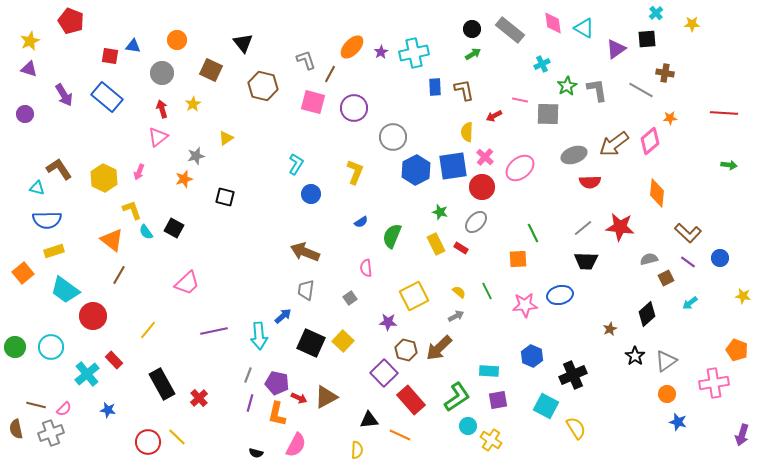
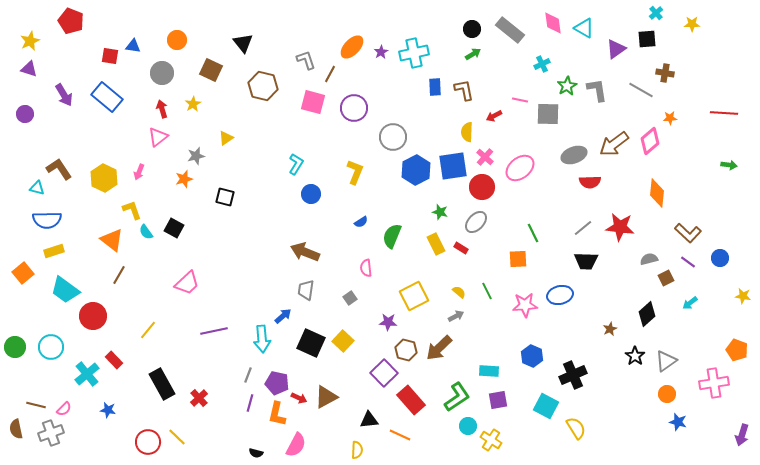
cyan arrow at (259, 336): moved 3 px right, 3 px down
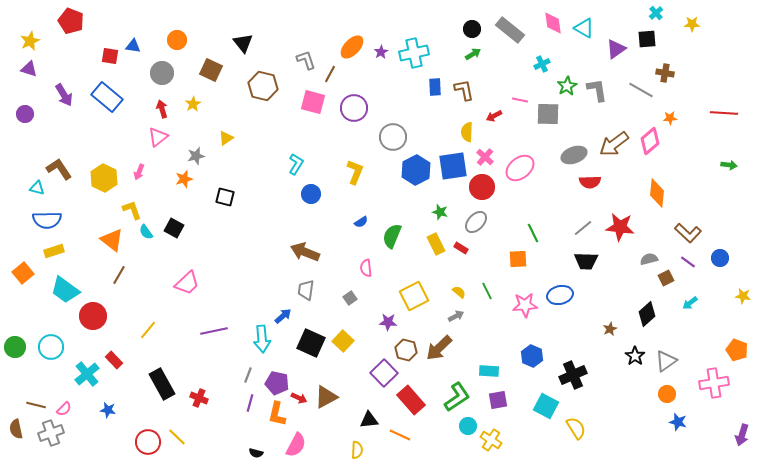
red cross at (199, 398): rotated 24 degrees counterclockwise
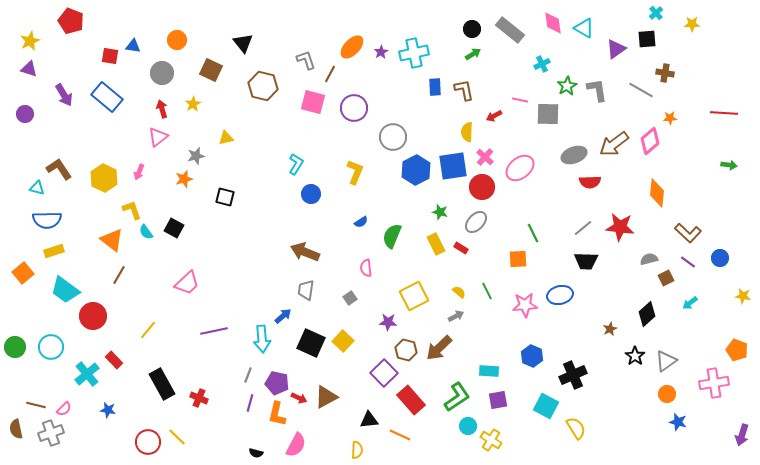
yellow triangle at (226, 138): rotated 21 degrees clockwise
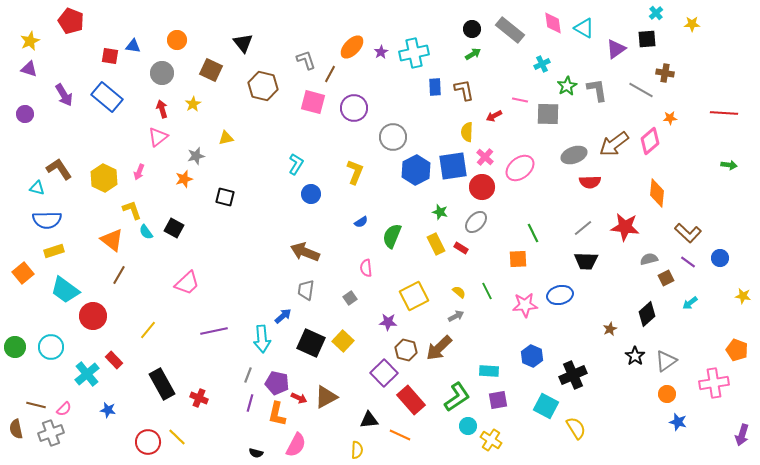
red star at (620, 227): moved 5 px right
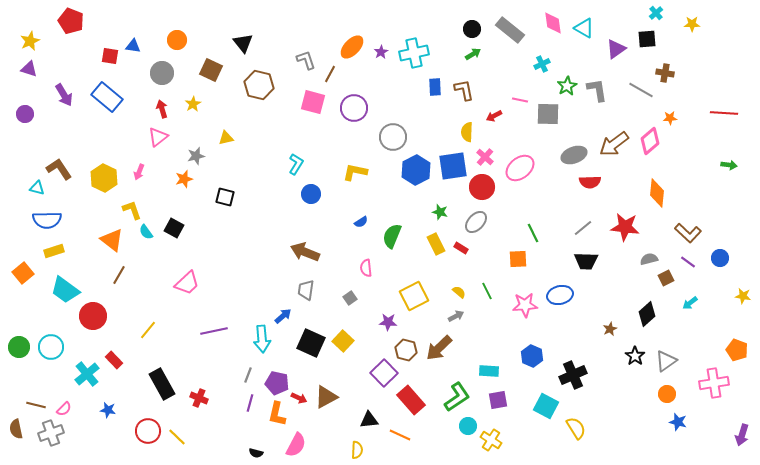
brown hexagon at (263, 86): moved 4 px left, 1 px up
yellow L-shape at (355, 172): rotated 100 degrees counterclockwise
green circle at (15, 347): moved 4 px right
red circle at (148, 442): moved 11 px up
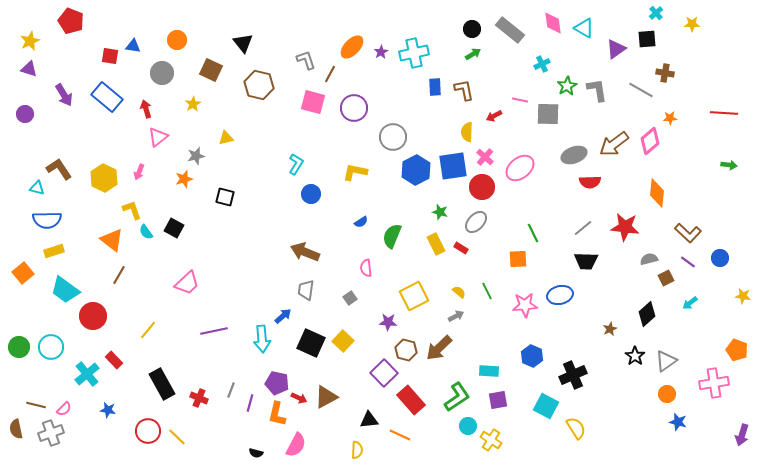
red arrow at (162, 109): moved 16 px left
gray line at (248, 375): moved 17 px left, 15 px down
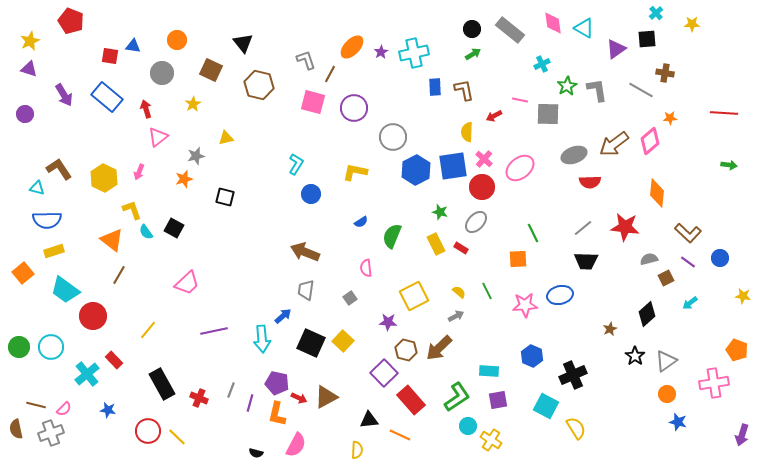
pink cross at (485, 157): moved 1 px left, 2 px down
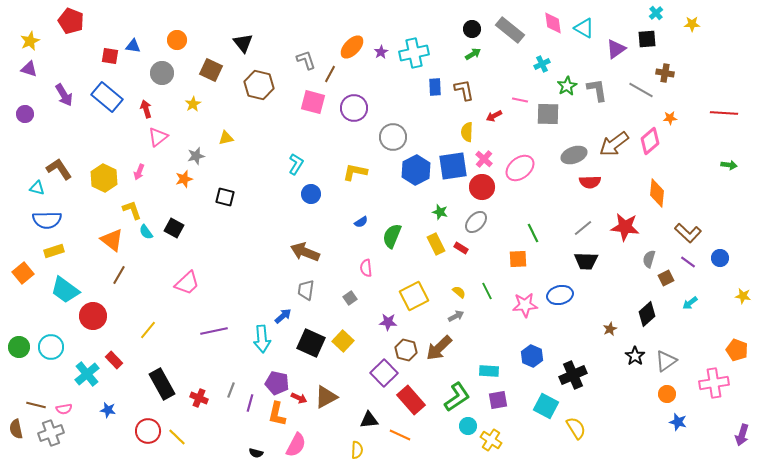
gray semicircle at (649, 259): rotated 60 degrees counterclockwise
pink semicircle at (64, 409): rotated 35 degrees clockwise
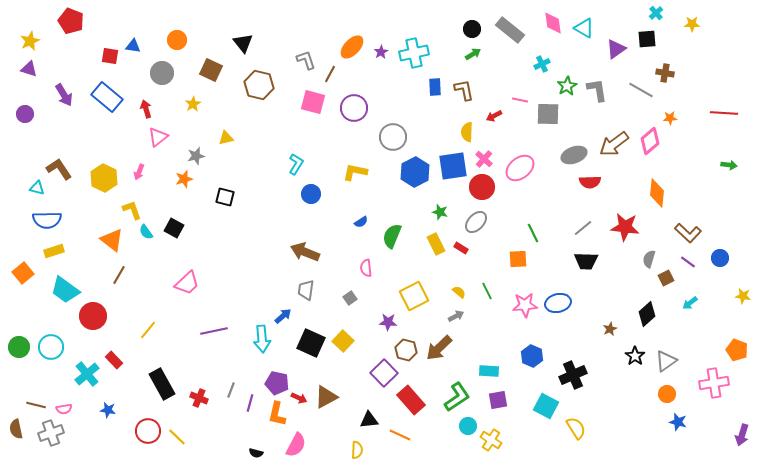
blue hexagon at (416, 170): moved 1 px left, 2 px down
blue ellipse at (560, 295): moved 2 px left, 8 px down
